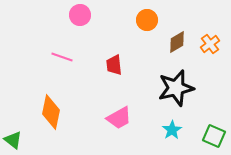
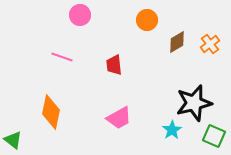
black star: moved 18 px right, 15 px down
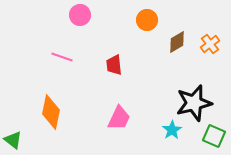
pink trapezoid: rotated 36 degrees counterclockwise
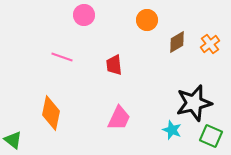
pink circle: moved 4 px right
orange diamond: moved 1 px down
cyan star: rotated 18 degrees counterclockwise
green square: moved 3 px left
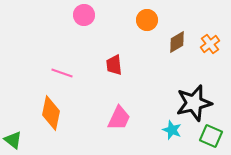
pink line: moved 16 px down
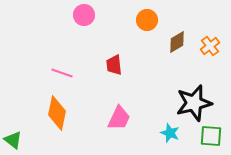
orange cross: moved 2 px down
orange diamond: moved 6 px right
cyan star: moved 2 px left, 3 px down
green square: rotated 20 degrees counterclockwise
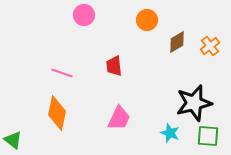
red trapezoid: moved 1 px down
green square: moved 3 px left
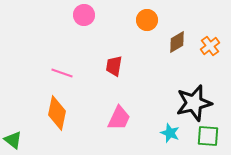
red trapezoid: rotated 15 degrees clockwise
